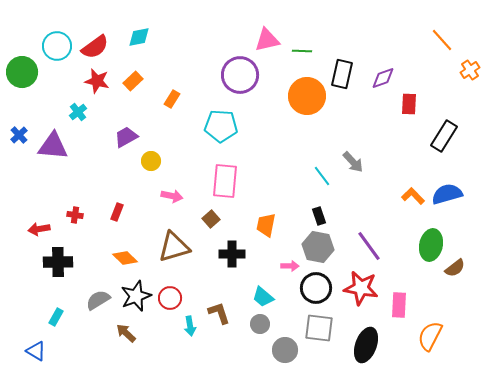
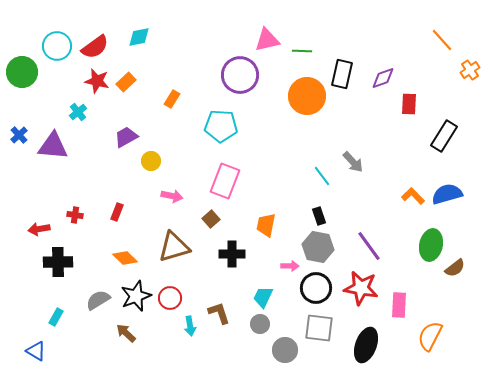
orange rectangle at (133, 81): moved 7 px left, 1 px down
pink rectangle at (225, 181): rotated 16 degrees clockwise
cyan trapezoid at (263, 297): rotated 75 degrees clockwise
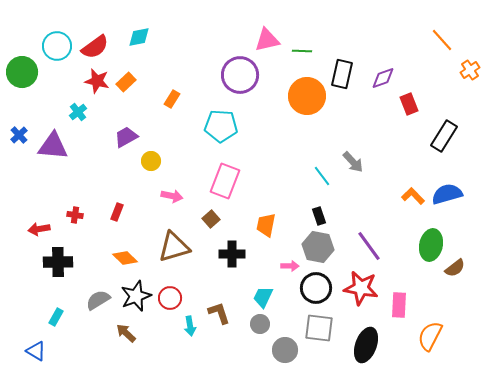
red rectangle at (409, 104): rotated 25 degrees counterclockwise
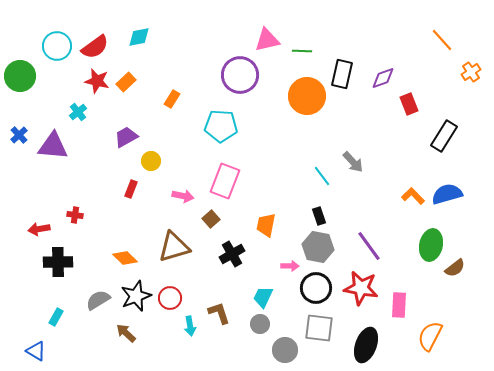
orange cross at (470, 70): moved 1 px right, 2 px down
green circle at (22, 72): moved 2 px left, 4 px down
pink arrow at (172, 196): moved 11 px right
red rectangle at (117, 212): moved 14 px right, 23 px up
black cross at (232, 254): rotated 30 degrees counterclockwise
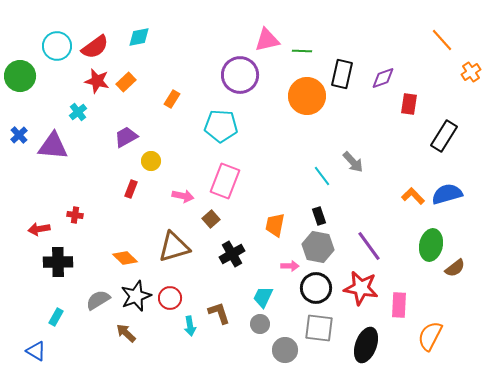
red rectangle at (409, 104): rotated 30 degrees clockwise
orange trapezoid at (266, 225): moved 9 px right
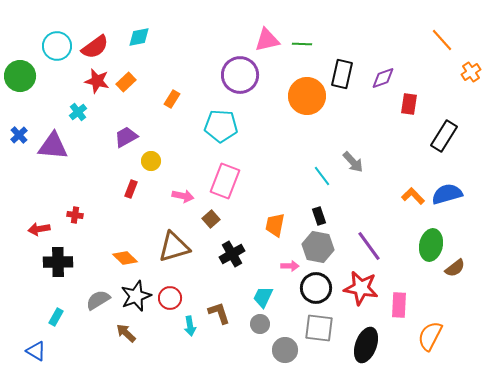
green line at (302, 51): moved 7 px up
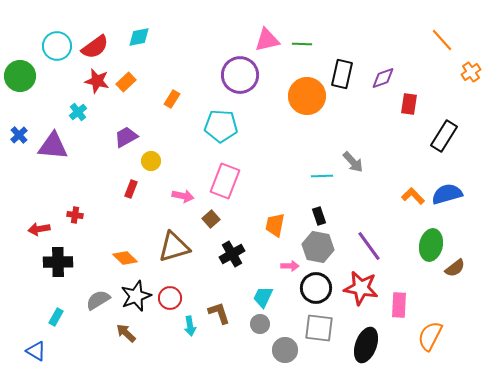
cyan line at (322, 176): rotated 55 degrees counterclockwise
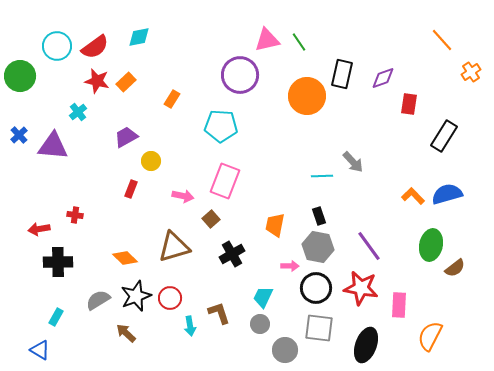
green line at (302, 44): moved 3 px left, 2 px up; rotated 54 degrees clockwise
blue triangle at (36, 351): moved 4 px right, 1 px up
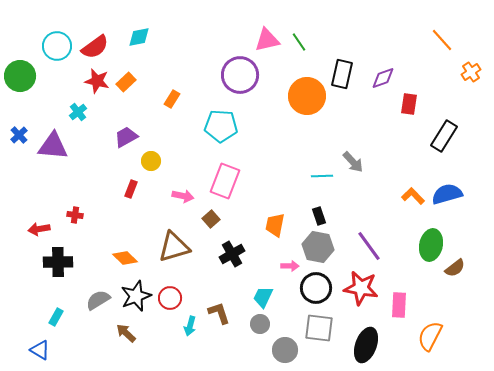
cyan arrow at (190, 326): rotated 24 degrees clockwise
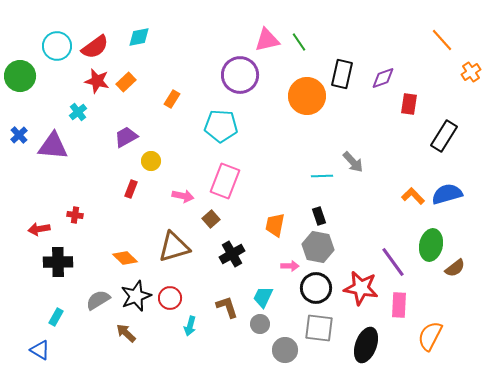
purple line at (369, 246): moved 24 px right, 16 px down
brown L-shape at (219, 313): moved 8 px right, 6 px up
